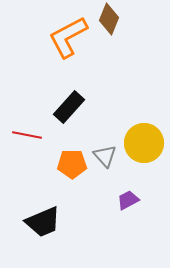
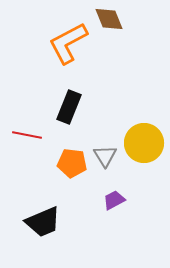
brown diamond: rotated 44 degrees counterclockwise
orange L-shape: moved 6 px down
black rectangle: rotated 20 degrees counterclockwise
gray triangle: rotated 10 degrees clockwise
orange pentagon: moved 1 px up; rotated 8 degrees clockwise
purple trapezoid: moved 14 px left
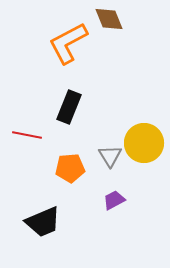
gray triangle: moved 5 px right
orange pentagon: moved 2 px left, 5 px down; rotated 12 degrees counterclockwise
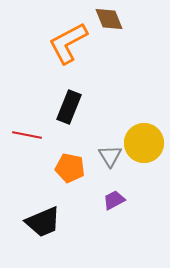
orange pentagon: rotated 16 degrees clockwise
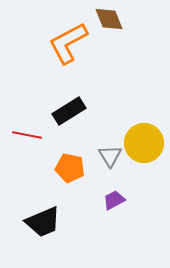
black rectangle: moved 4 px down; rotated 36 degrees clockwise
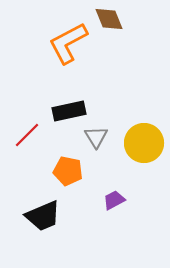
black rectangle: rotated 20 degrees clockwise
red line: rotated 56 degrees counterclockwise
gray triangle: moved 14 px left, 19 px up
orange pentagon: moved 2 px left, 3 px down
black trapezoid: moved 6 px up
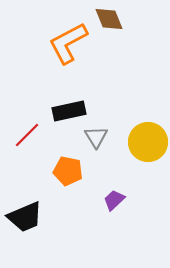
yellow circle: moved 4 px right, 1 px up
purple trapezoid: rotated 15 degrees counterclockwise
black trapezoid: moved 18 px left, 1 px down
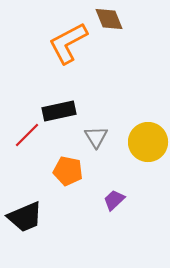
black rectangle: moved 10 px left
